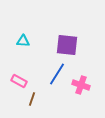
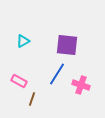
cyan triangle: rotated 32 degrees counterclockwise
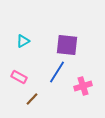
blue line: moved 2 px up
pink rectangle: moved 4 px up
pink cross: moved 2 px right, 1 px down; rotated 36 degrees counterclockwise
brown line: rotated 24 degrees clockwise
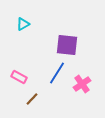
cyan triangle: moved 17 px up
blue line: moved 1 px down
pink cross: moved 1 px left, 2 px up; rotated 18 degrees counterclockwise
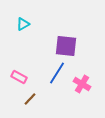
purple square: moved 1 px left, 1 px down
pink cross: rotated 24 degrees counterclockwise
brown line: moved 2 px left
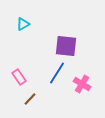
pink rectangle: rotated 28 degrees clockwise
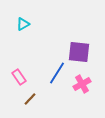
purple square: moved 13 px right, 6 px down
pink cross: rotated 30 degrees clockwise
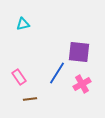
cyan triangle: rotated 16 degrees clockwise
brown line: rotated 40 degrees clockwise
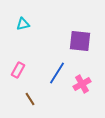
purple square: moved 1 px right, 11 px up
pink rectangle: moved 1 px left, 7 px up; rotated 63 degrees clockwise
brown line: rotated 64 degrees clockwise
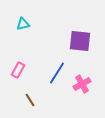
brown line: moved 1 px down
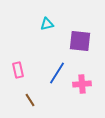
cyan triangle: moved 24 px right
pink rectangle: rotated 42 degrees counterclockwise
pink cross: rotated 24 degrees clockwise
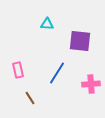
cyan triangle: rotated 16 degrees clockwise
pink cross: moved 9 px right
brown line: moved 2 px up
